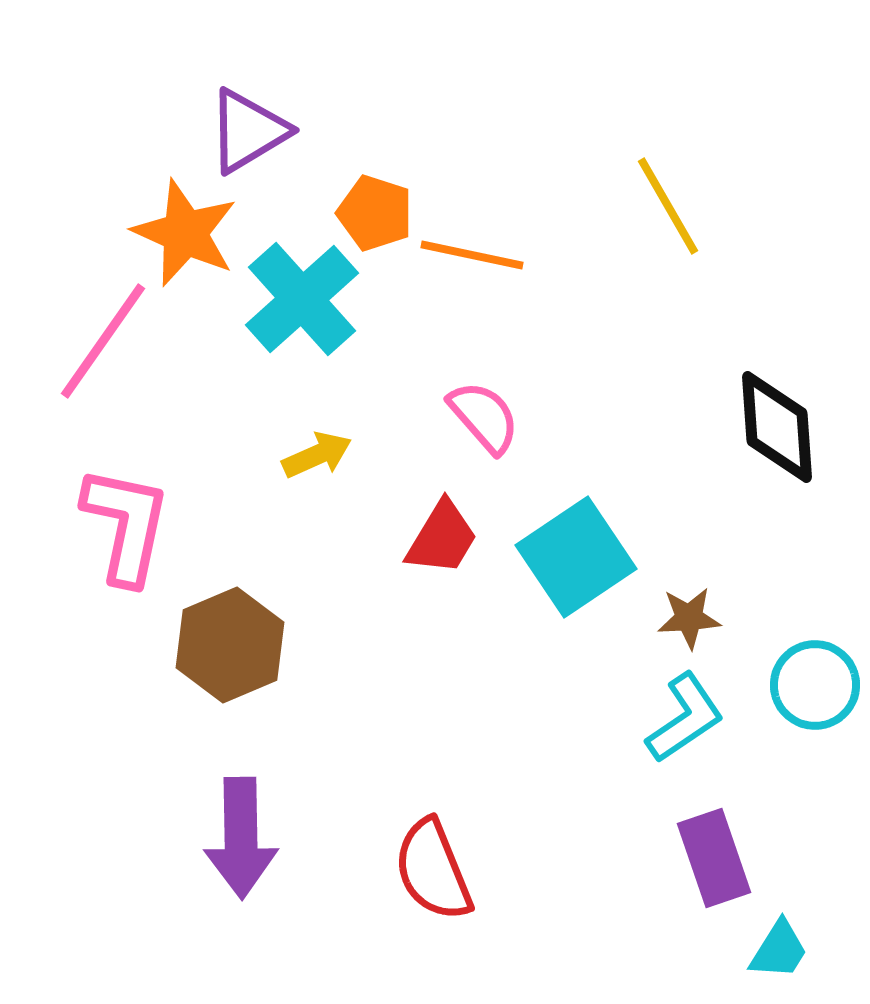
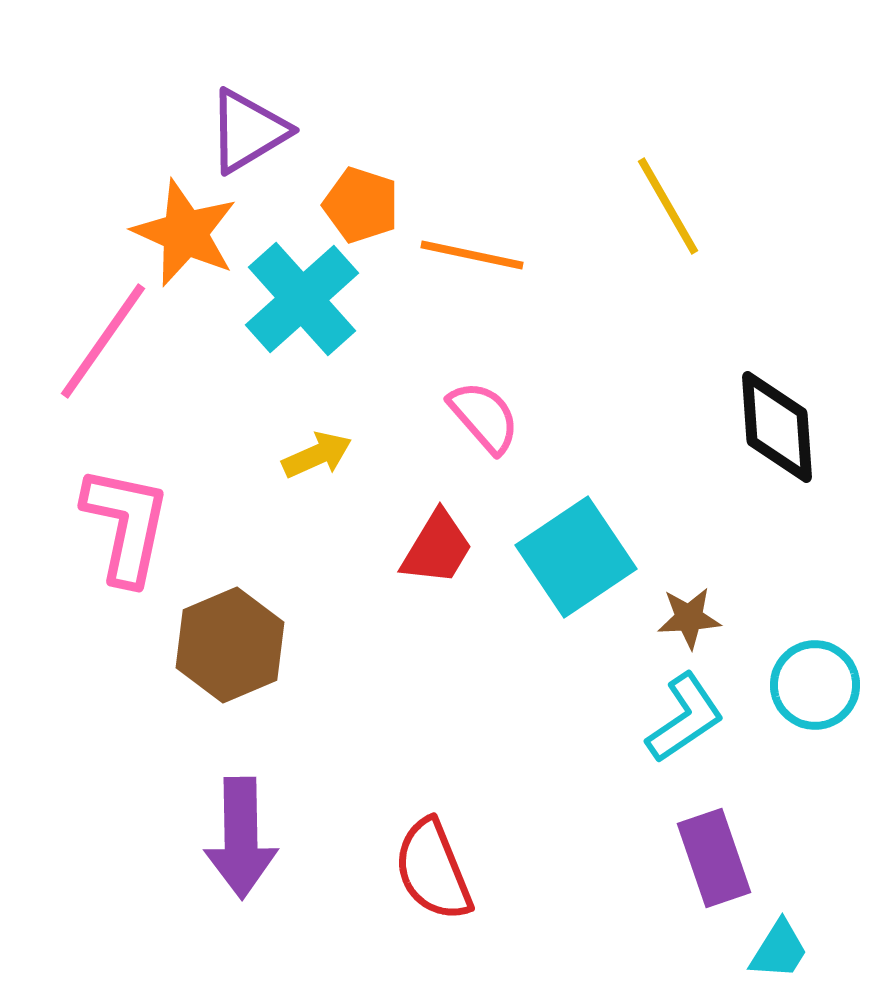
orange pentagon: moved 14 px left, 8 px up
red trapezoid: moved 5 px left, 10 px down
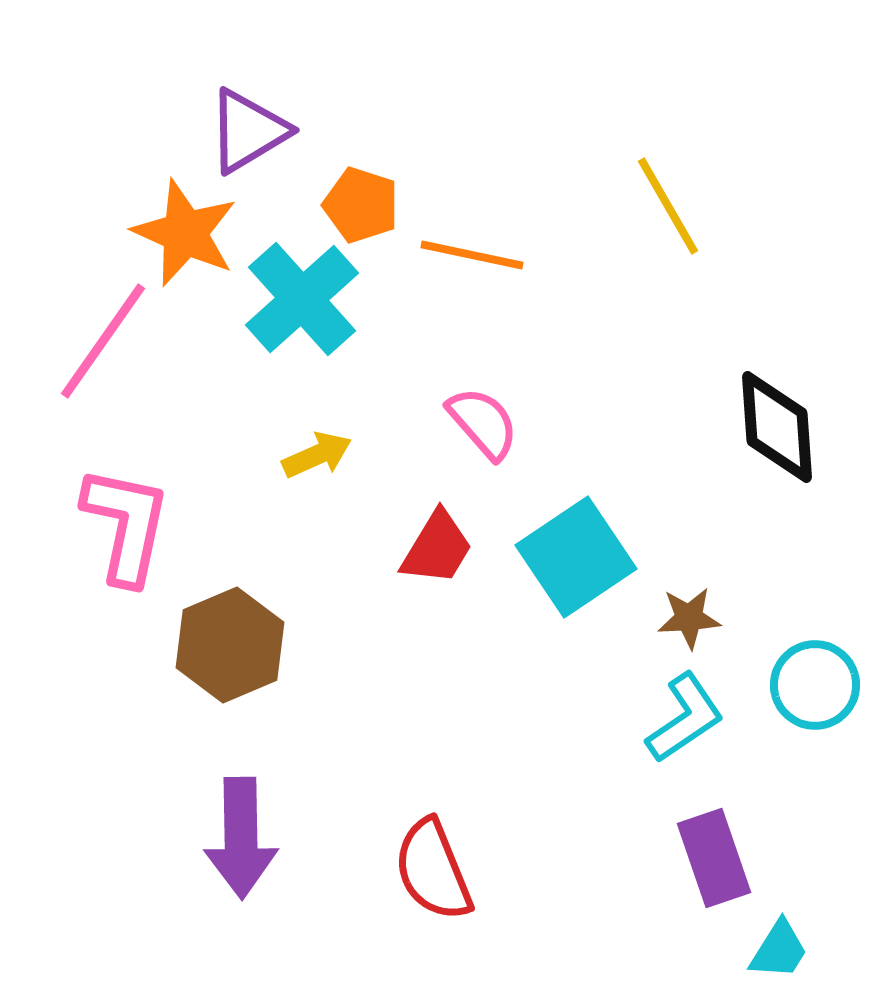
pink semicircle: moved 1 px left, 6 px down
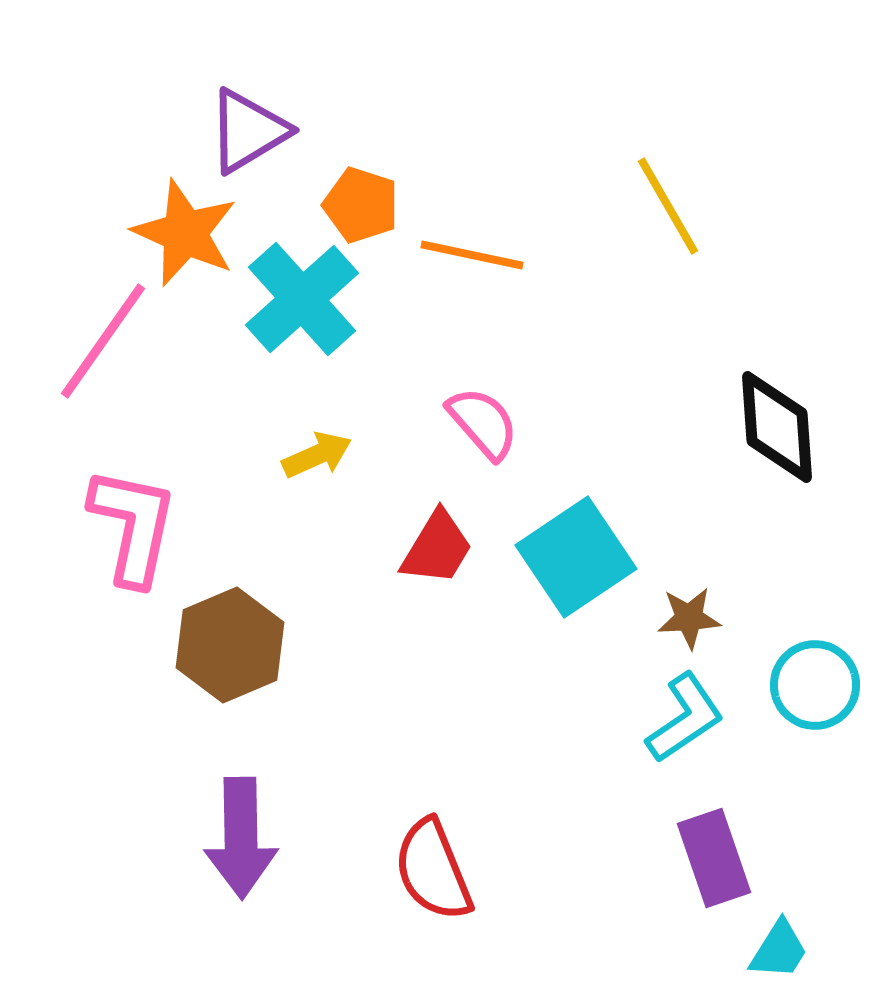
pink L-shape: moved 7 px right, 1 px down
